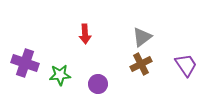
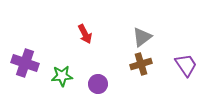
red arrow: rotated 24 degrees counterclockwise
brown cross: rotated 10 degrees clockwise
green star: moved 2 px right, 1 px down
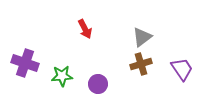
red arrow: moved 5 px up
purple trapezoid: moved 4 px left, 4 px down
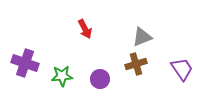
gray triangle: rotated 15 degrees clockwise
brown cross: moved 5 px left
purple circle: moved 2 px right, 5 px up
